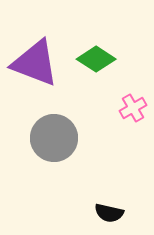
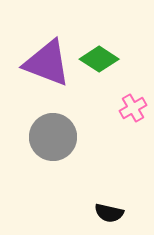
green diamond: moved 3 px right
purple triangle: moved 12 px right
gray circle: moved 1 px left, 1 px up
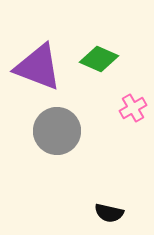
green diamond: rotated 9 degrees counterclockwise
purple triangle: moved 9 px left, 4 px down
gray circle: moved 4 px right, 6 px up
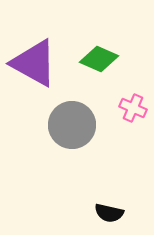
purple triangle: moved 4 px left, 4 px up; rotated 8 degrees clockwise
pink cross: rotated 36 degrees counterclockwise
gray circle: moved 15 px right, 6 px up
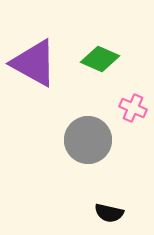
green diamond: moved 1 px right
gray circle: moved 16 px right, 15 px down
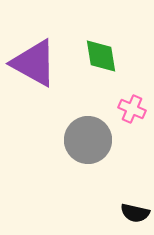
green diamond: moved 1 px right, 3 px up; rotated 57 degrees clockwise
pink cross: moved 1 px left, 1 px down
black semicircle: moved 26 px right
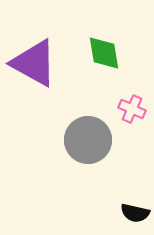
green diamond: moved 3 px right, 3 px up
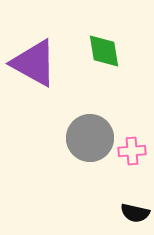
green diamond: moved 2 px up
pink cross: moved 42 px down; rotated 28 degrees counterclockwise
gray circle: moved 2 px right, 2 px up
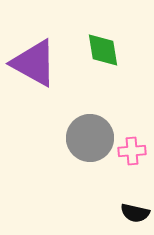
green diamond: moved 1 px left, 1 px up
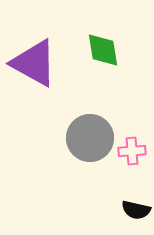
black semicircle: moved 1 px right, 3 px up
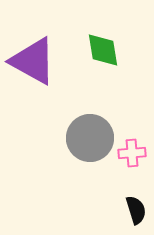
purple triangle: moved 1 px left, 2 px up
pink cross: moved 2 px down
black semicircle: rotated 120 degrees counterclockwise
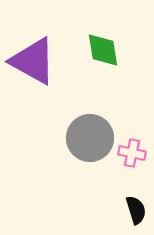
pink cross: rotated 16 degrees clockwise
